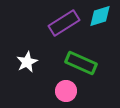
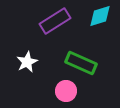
purple rectangle: moved 9 px left, 2 px up
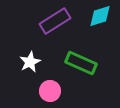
white star: moved 3 px right
pink circle: moved 16 px left
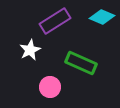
cyan diamond: moved 2 px right, 1 px down; rotated 40 degrees clockwise
white star: moved 12 px up
pink circle: moved 4 px up
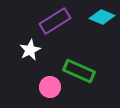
green rectangle: moved 2 px left, 8 px down
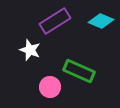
cyan diamond: moved 1 px left, 4 px down
white star: rotated 25 degrees counterclockwise
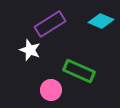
purple rectangle: moved 5 px left, 3 px down
pink circle: moved 1 px right, 3 px down
